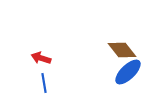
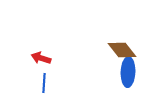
blue ellipse: rotated 44 degrees counterclockwise
blue line: rotated 12 degrees clockwise
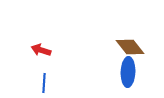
brown diamond: moved 8 px right, 3 px up
red arrow: moved 8 px up
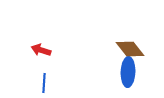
brown diamond: moved 2 px down
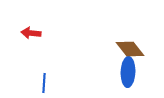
red arrow: moved 10 px left, 17 px up; rotated 12 degrees counterclockwise
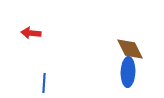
brown diamond: rotated 12 degrees clockwise
